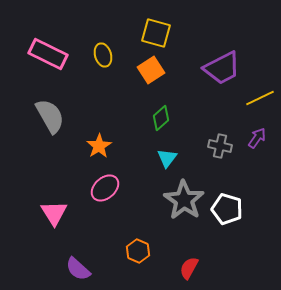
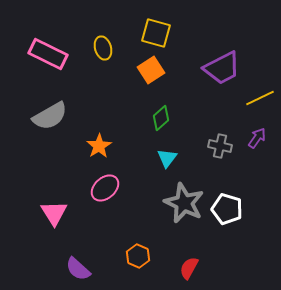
yellow ellipse: moved 7 px up
gray semicircle: rotated 90 degrees clockwise
gray star: moved 3 px down; rotated 9 degrees counterclockwise
orange hexagon: moved 5 px down
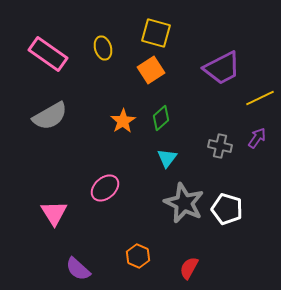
pink rectangle: rotated 9 degrees clockwise
orange star: moved 24 px right, 25 px up
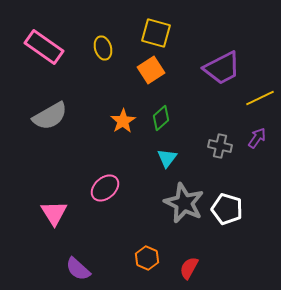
pink rectangle: moved 4 px left, 7 px up
orange hexagon: moved 9 px right, 2 px down
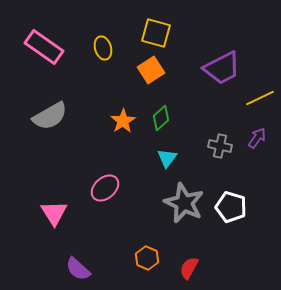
white pentagon: moved 4 px right, 2 px up
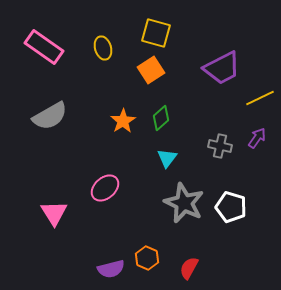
purple semicircle: moved 33 px right; rotated 56 degrees counterclockwise
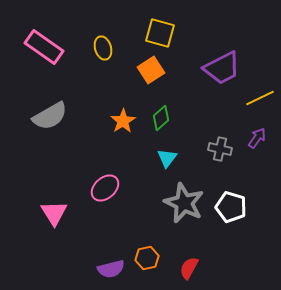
yellow square: moved 4 px right
gray cross: moved 3 px down
orange hexagon: rotated 25 degrees clockwise
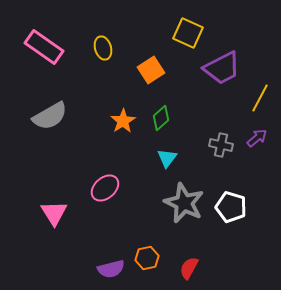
yellow square: moved 28 px right; rotated 8 degrees clockwise
yellow line: rotated 36 degrees counterclockwise
purple arrow: rotated 15 degrees clockwise
gray cross: moved 1 px right, 4 px up
